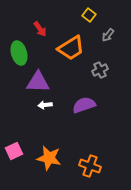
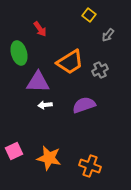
orange trapezoid: moved 1 px left, 14 px down
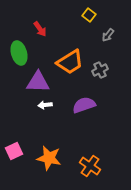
orange cross: rotated 15 degrees clockwise
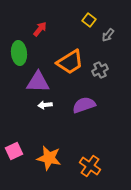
yellow square: moved 5 px down
red arrow: rotated 105 degrees counterclockwise
green ellipse: rotated 10 degrees clockwise
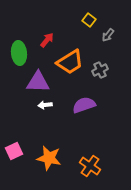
red arrow: moved 7 px right, 11 px down
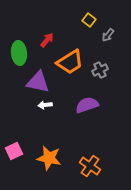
purple triangle: rotated 10 degrees clockwise
purple semicircle: moved 3 px right
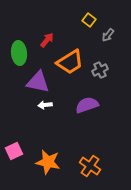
orange star: moved 1 px left, 4 px down
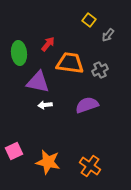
red arrow: moved 1 px right, 4 px down
orange trapezoid: moved 1 px down; rotated 140 degrees counterclockwise
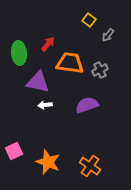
orange star: rotated 10 degrees clockwise
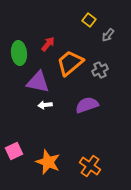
orange trapezoid: rotated 48 degrees counterclockwise
